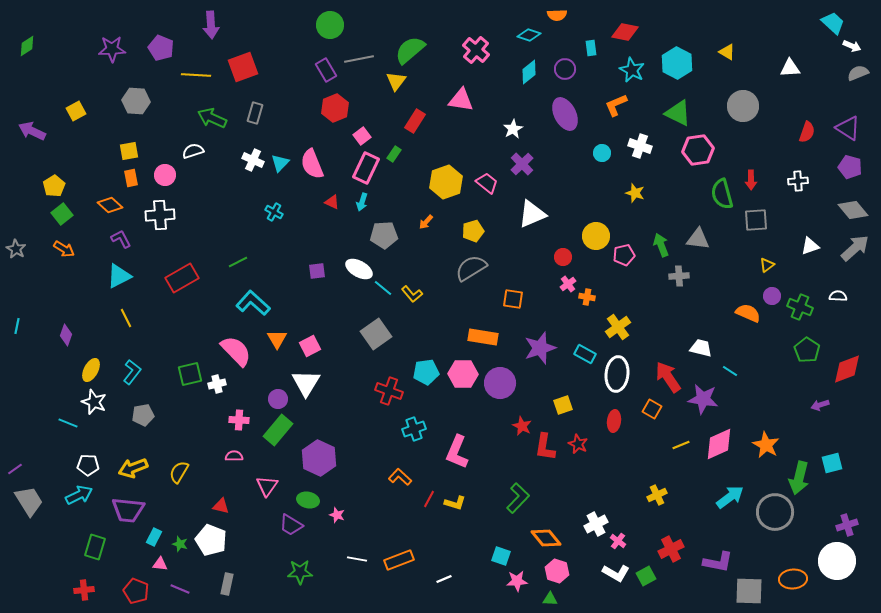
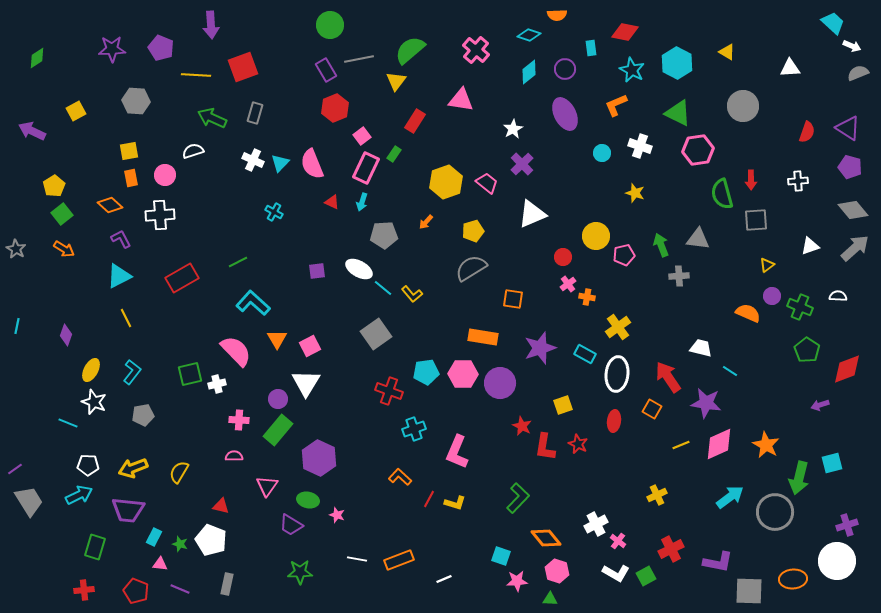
green diamond at (27, 46): moved 10 px right, 12 px down
purple star at (703, 399): moved 3 px right, 4 px down
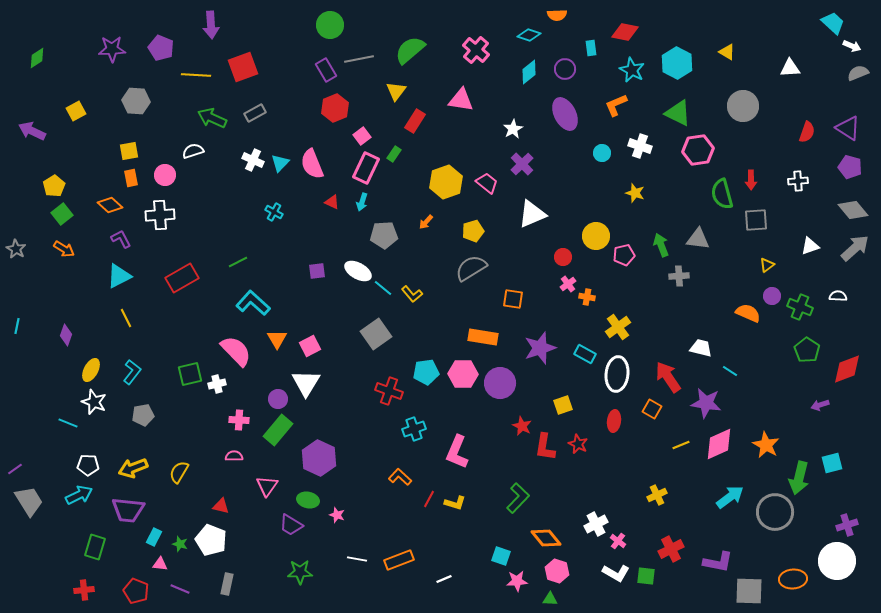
yellow triangle at (396, 81): moved 10 px down
gray rectangle at (255, 113): rotated 45 degrees clockwise
white ellipse at (359, 269): moved 1 px left, 2 px down
green square at (646, 576): rotated 36 degrees clockwise
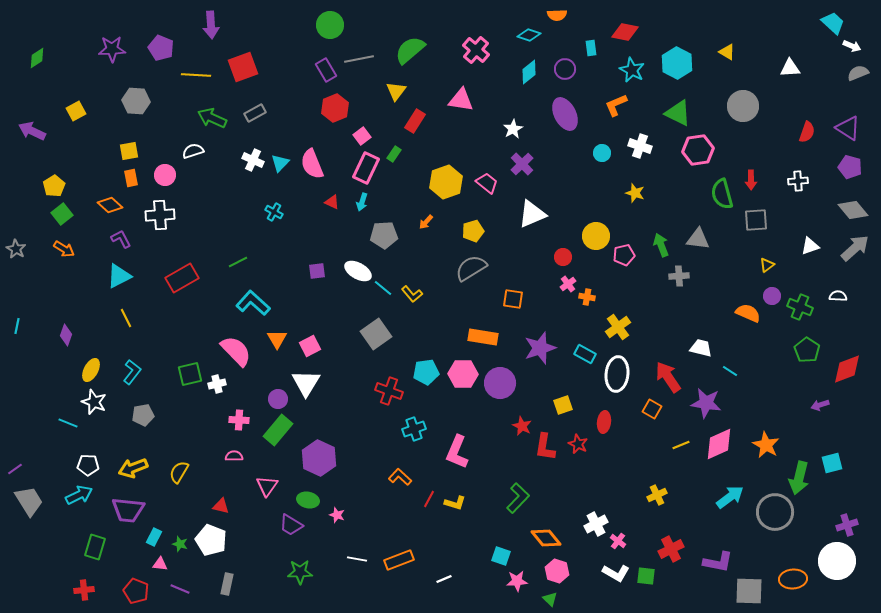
red ellipse at (614, 421): moved 10 px left, 1 px down
green triangle at (550, 599): rotated 42 degrees clockwise
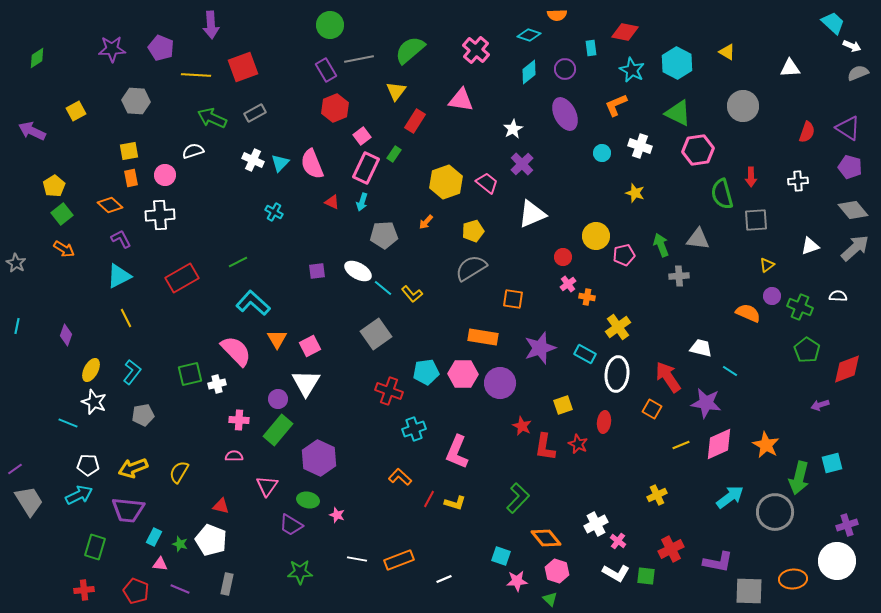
red arrow at (751, 180): moved 3 px up
gray star at (16, 249): moved 14 px down
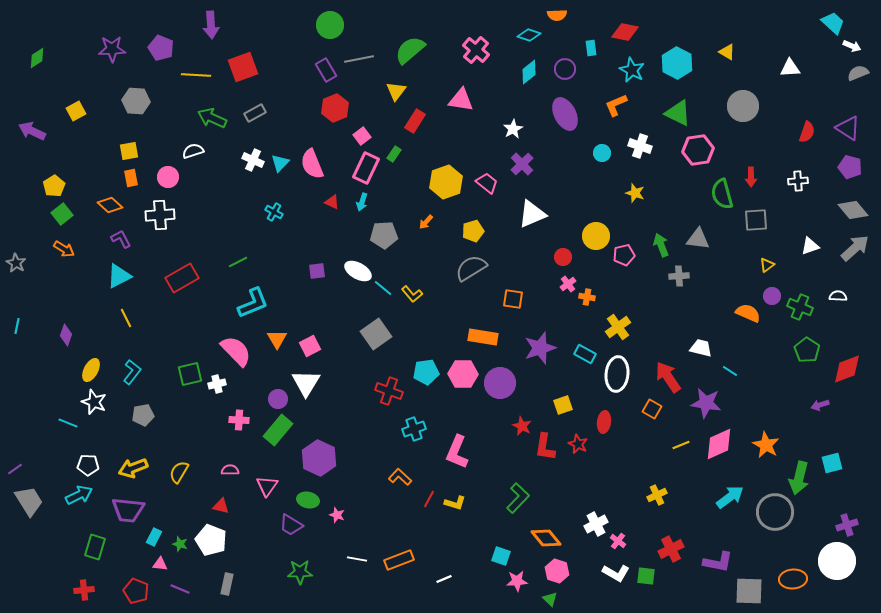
pink circle at (165, 175): moved 3 px right, 2 px down
cyan L-shape at (253, 303): rotated 116 degrees clockwise
pink semicircle at (234, 456): moved 4 px left, 14 px down
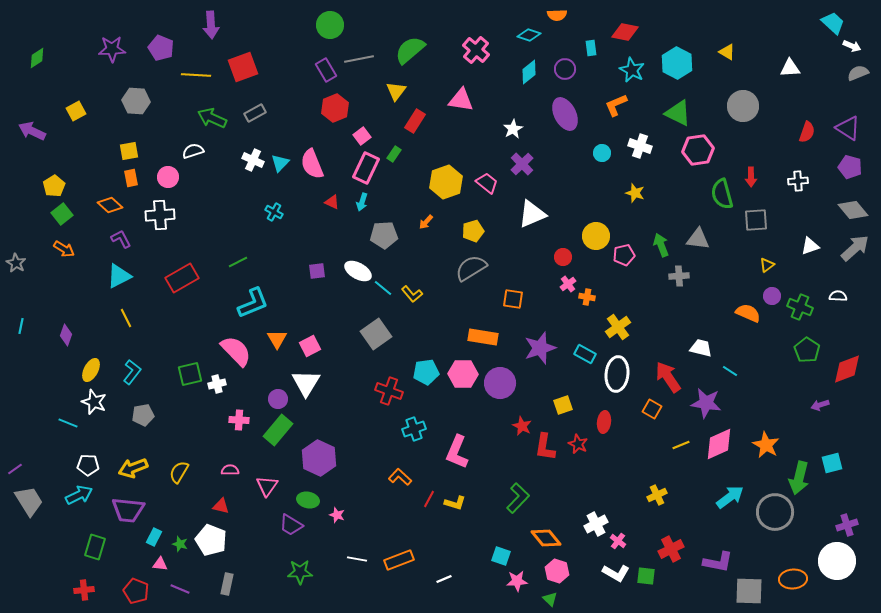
cyan line at (17, 326): moved 4 px right
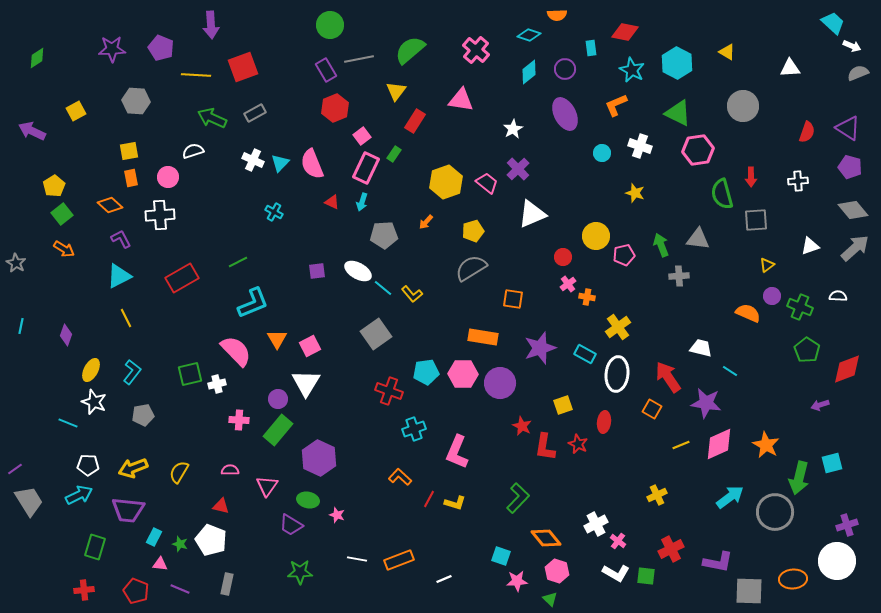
purple cross at (522, 164): moved 4 px left, 5 px down
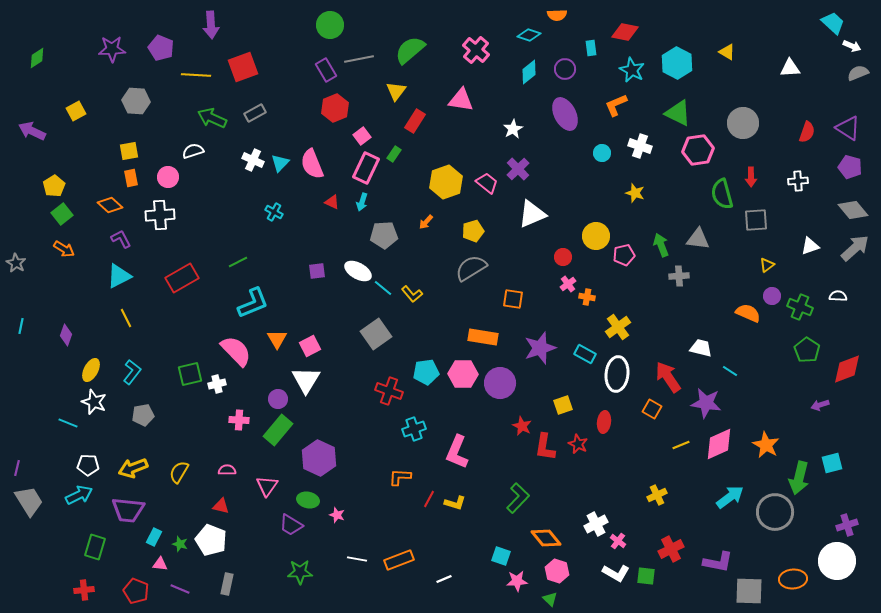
gray circle at (743, 106): moved 17 px down
white triangle at (306, 383): moved 3 px up
purple line at (15, 469): moved 2 px right, 1 px up; rotated 42 degrees counterclockwise
pink semicircle at (230, 470): moved 3 px left
orange L-shape at (400, 477): rotated 40 degrees counterclockwise
